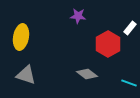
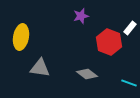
purple star: moved 3 px right; rotated 21 degrees counterclockwise
red hexagon: moved 1 px right, 2 px up; rotated 10 degrees counterclockwise
gray triangle: moved 14 px right, 7 px up; rotated 10 degrees counterclockwise
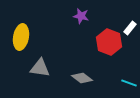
purple star: rotated 28 degrees clockwise
gray diamond: moved 5 px left, 4 px down
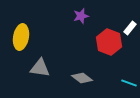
purple star: rotated 28 degrees counterclockwise
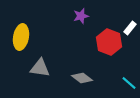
cyan line: rotated 21 degrees clockwise
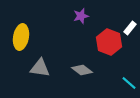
gray diamond: moved 8 px up
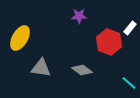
purple star: moved 2 px left; rotated 14 degrees clockwise
yellow ellipse: moved 1 px left, 1 px down; rotated 20 degrees clockwise
gray triangle: moved 1 px right
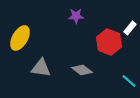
purple star: moved 3 px left
cyan line: moved 2 px up
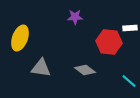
purple star: moved 1 px left, 1 px down
white rectangle: rotated 48 degrees clockwise
yellow ellipse: rotated 10 degrees counterclockwise
red hexagon: rotated 15 degrees counterclockwise
gray diamond: moved 3 px right
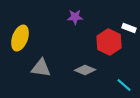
white rectangle: moved 1 px left; rotated 24 degrees clockwise
red hexagon: rotated 20 degrees clockwise
gray diamond: rotated 15 degrees counterclockwise
cyan line: moved 5 px left, 4 px down
